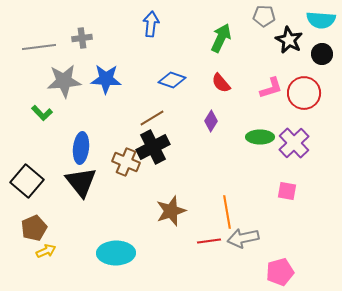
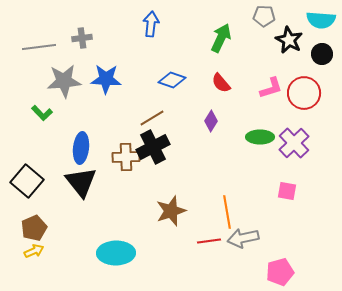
brown cross: moved 5 px up; rotated 24 degrees counterclockwise
yellow arrow: moved 12 px left
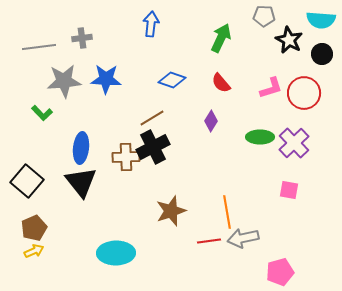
pink square: moved 2 px right, 1 px up
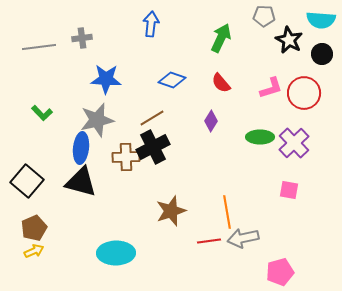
gray star: moved 33 px right, 39 px down; rotated 8 degrees counterclockwise
black triangle: rotated 36 degrees counterclockwise
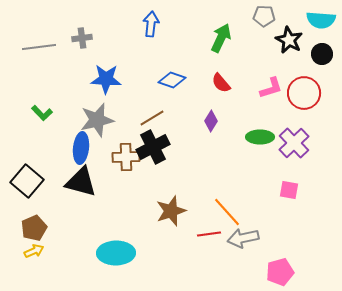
orange line: rotated 32 degrees counterclockwise
red line: moved 7 px up
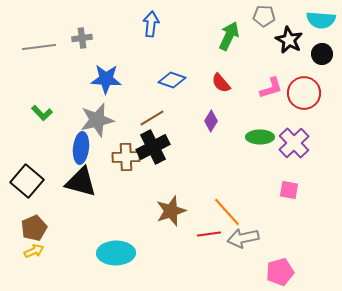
green arrow: moved 8 px right, 2 px up
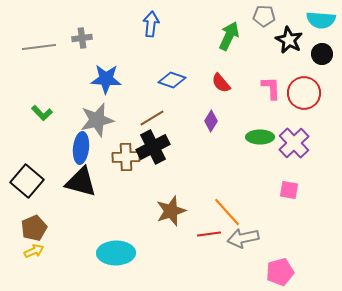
pink L-shape: rotated 75 degrees counterclockwise
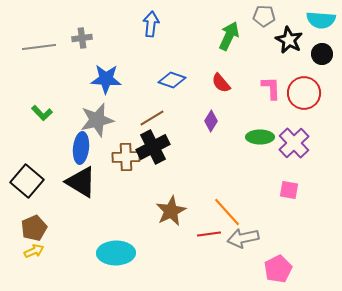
black triangle: rotated 16 degrees clockwise
brown star: rotated 8 degrees counterclockwise
pink pentagon: moved 2 px left, 3 px up; rotated 12 degrees counterclockwise
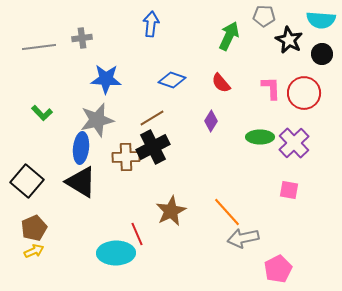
red line: moved 72 px left; rotated 75 degrees clockwise
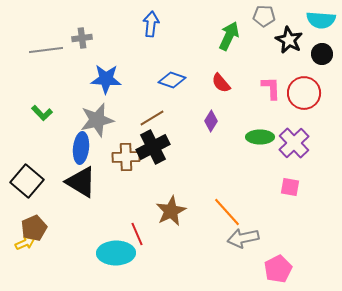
gray line: moved 7 px right, 3 px down
pink square: moved 1 px right, 3 px up
yellow arrow: moved 9 px left, 8 px up
